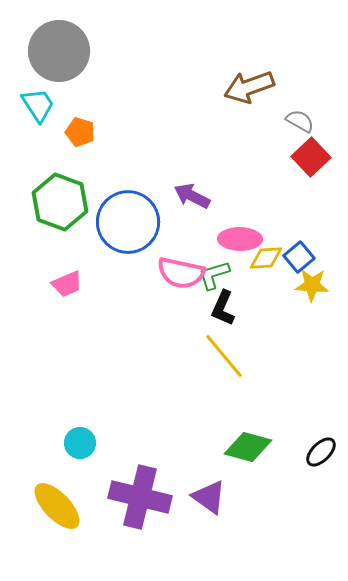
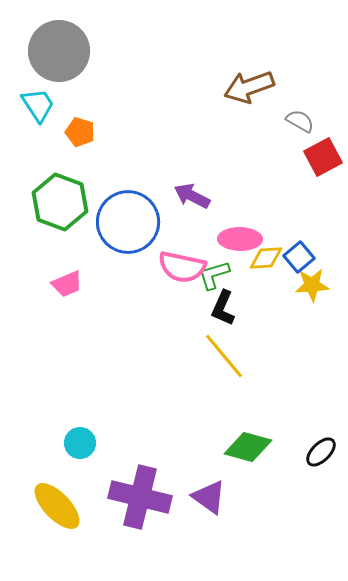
red square: moved 12 px right; rotated 15 degrees clockwise
pink semicircle: moved 1 px right, 6 px up
yellow star: rotated 8 degrees counterclockwise
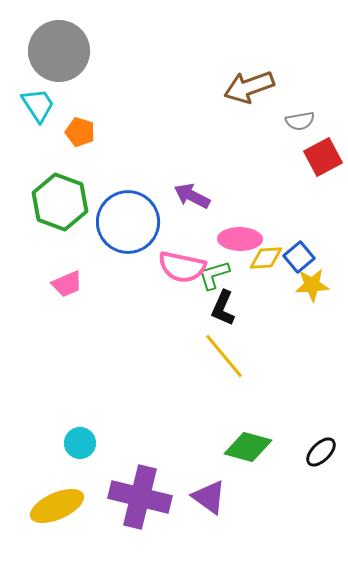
gray semicircle: rotated 140 degrees clockwise
yellow ellipse: rotated 70 degrees counterclockwise
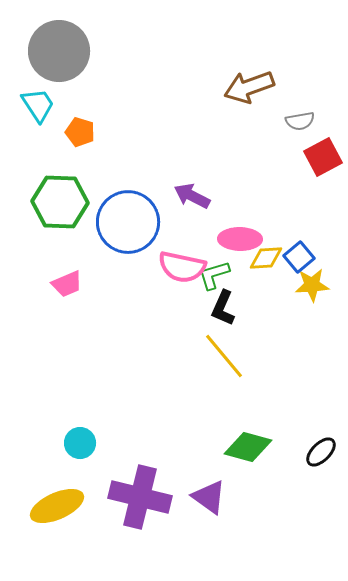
green hexagon: rotated 18 degrees counterclockwise
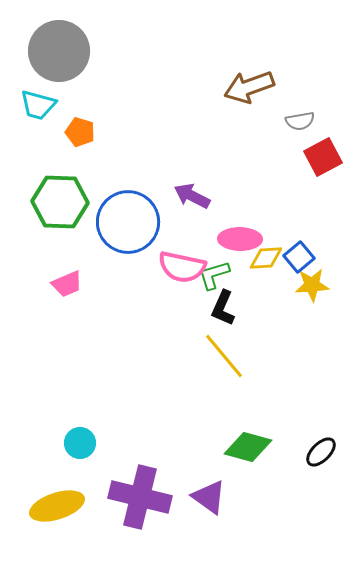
cyan trapezoid: rotated 138 degrees clockwise
yellow ellipse: rotated 6 degrees clockwise
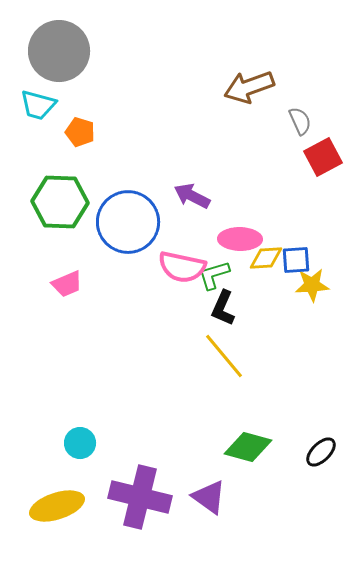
gray semicircle: rotated 104 degrees counterclockwise
blue square: moved 3 px left, 3 px down; rotated 36 degrees clockwise
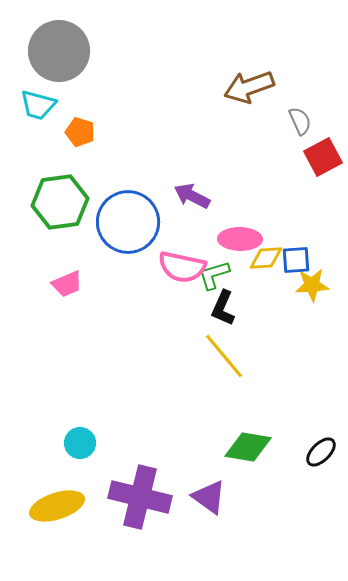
green hexagon: rotated 10 degrees counterclockwise
green diamond: rotated 6 degrees counterclockwise
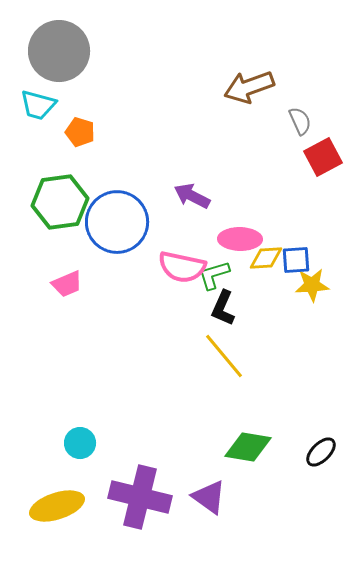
blue circle: moved 11 px left
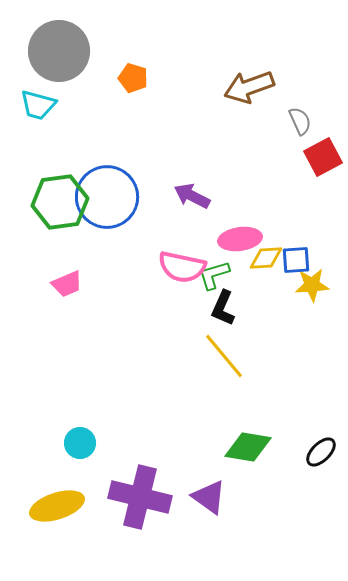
orange pentagon: moved 53 px right, 54 px up
blue circle: moved 10 px left, 25 px up
pink ellipse: rotated 9 degrees counterclockwise
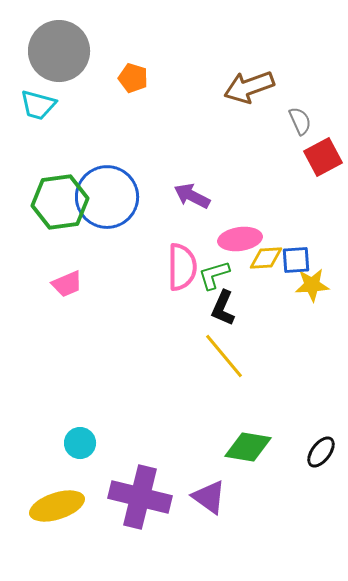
pink semicircle: rotated 102 degrees counterclockwise
black ellipse: rotated 8 degrees counterclockwise
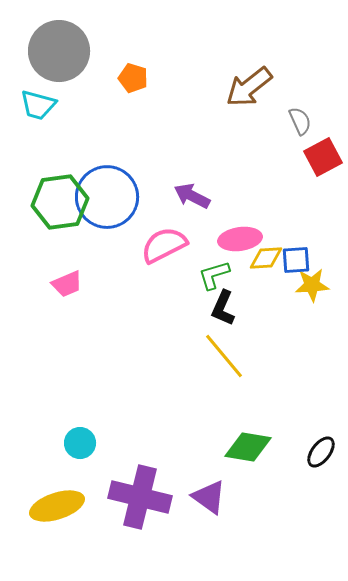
brown arrow: rotated 18 degrees counterclockwise
pink semicircle: moved 18 px left, 22 px up; rotated 117 degrees counterclockwise
